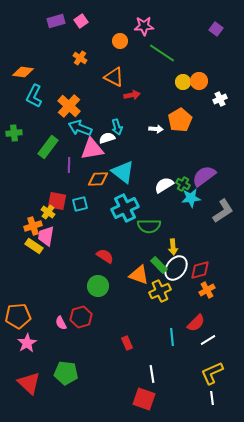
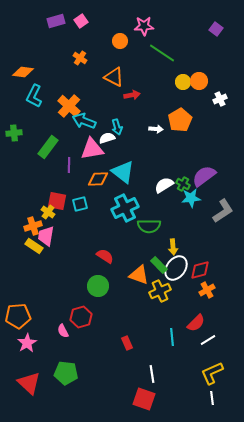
cyan arrow at (80, 128): moved 4 px right, 7 px up
pink semicircle at (61, 323): moved 2 px right, 8 px down
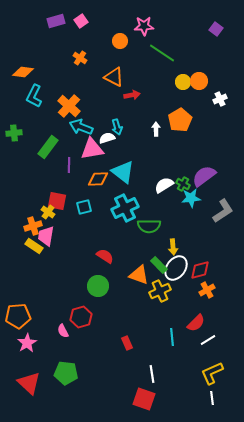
cyan arrow at (84, 121): moved 3 px left, 6 px down
white arrow at (156, 129): rotated 96 degrees counterclockwise
cyan square at (80, 204): moved 4 px right, 3 px down
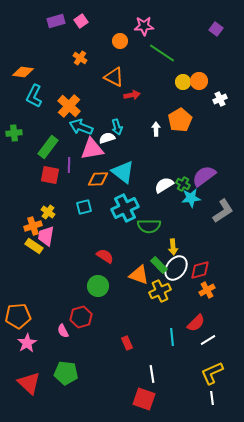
red square at (57, 201): moved 7 px left, 26 px up
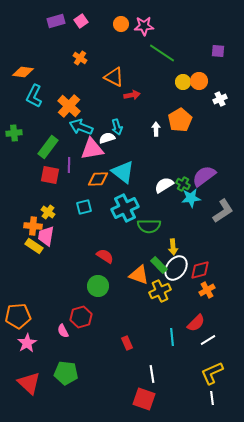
purple square at (216, 29): moved 2 px right, 22 px down; rotated 32 degrees counterclockwise
orange circle at (120, 41): moved 1 px right, 17 px up
orange cross at (33, 226): rotated 24 degrees clockwise
